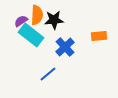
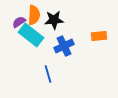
orange semicircle: moved 3 px left
purple semicircle: moved 2 px left, 1 px down
blue cross: moved 1 px left, 1 px up; rotated 18 degrees clockwise
blue line: rotated 66 degrees counterclockwise
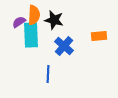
black star: rotated 18 degrees clockwise
cyan rectangle: rotated 50 degrees clockwise
blue cross: rotated 24 degrees counterclockwise
blue line: rotated 18 degrees clockwise
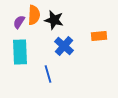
purple semicircle: rotated 24 degrees counterclockwise
cyan rectangle: moved 11 px left, 17 px down
blue line: rotated 18 degrees counterclockwise
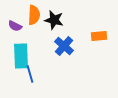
purple semicircle: moved 4 px left, 4 px down; rotated 96 degrees counterclockwise
cyan rectangle: moved 1 px right, 4 px down
blue line: moved 18 px left
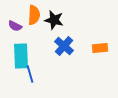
orange rectangle: moved 1 px right, 12 px down
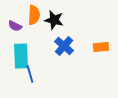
orange rectangle: moved 1 px right, 1 px up
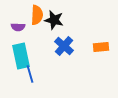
orange semicircle: moved 3 px right
purple semicircle: moved 3 px right, 1 px down; rotated 24 degrees counterclockwise
cyan rectangle: rotated 10 degrees counterclockwise
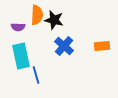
orange rectangle: moved 1 px right, 1 px up
blue line: moved 6 px right, 1 px down
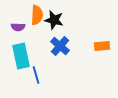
blue cross: moved 4 px left
